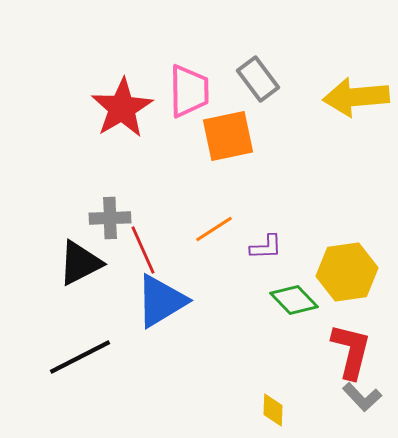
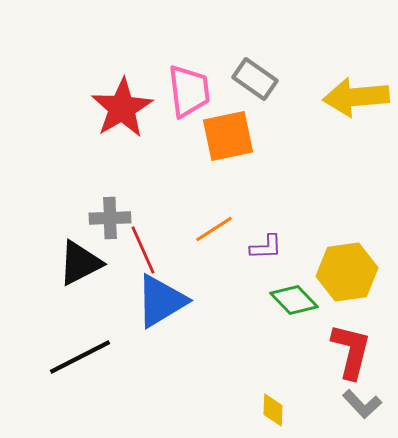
gray rectangle: moved 3 px left; rotated 18 degrees counterclockwise
pink trapezoid: rotated 6 degrees counterclockwise
gray L-shape: moved 7 px down
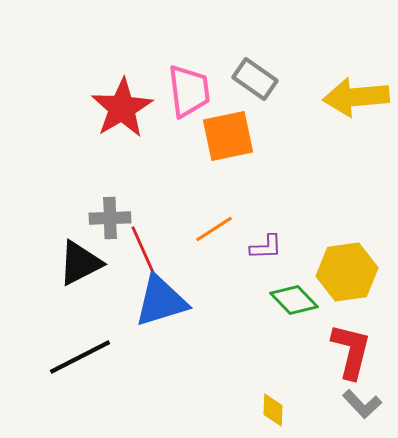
blue triangle: rotated 14 degrees clockwise
